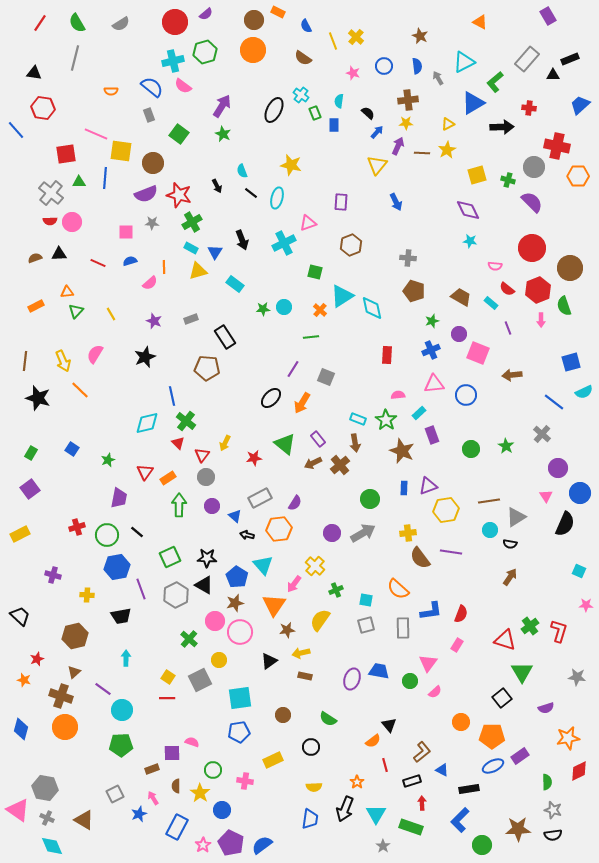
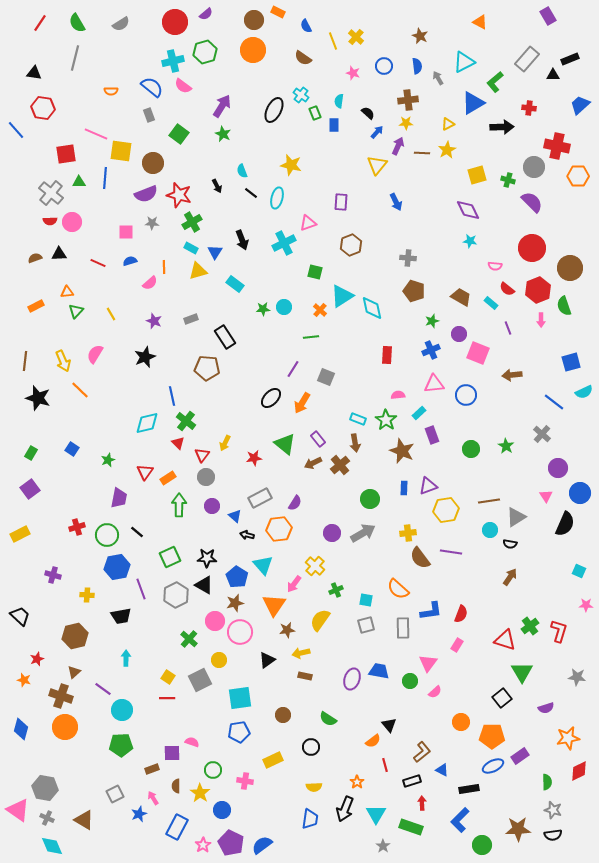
black triangle at (269, 661): moved 2 px left, 1 px up
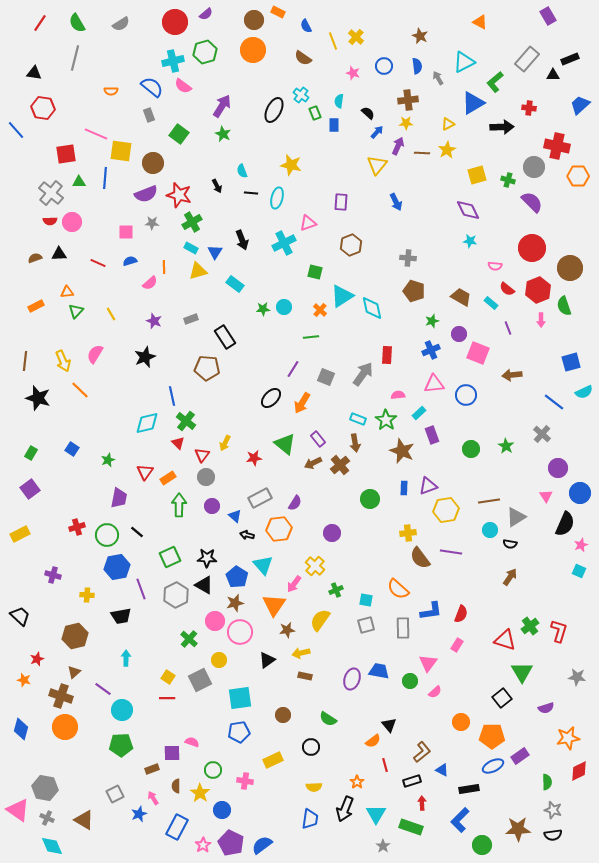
black line at (251, 193): rotated 32 degrees counterclockwise
gray arrow at (363, 533): moved 159 px up; rotated 25 degrees counterclockwise
pink star at (586, 605): moved 5 px left, 60 px up; rotated 24 degrees counterclockwise
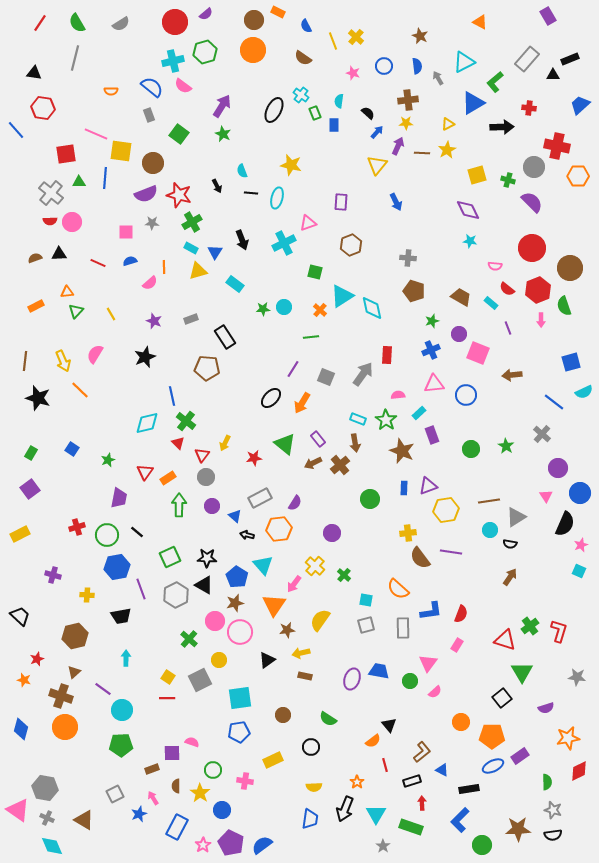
green cross at (336, 590): moved 8 px right, 15 px up; rotated 24 degrees counterclockwise
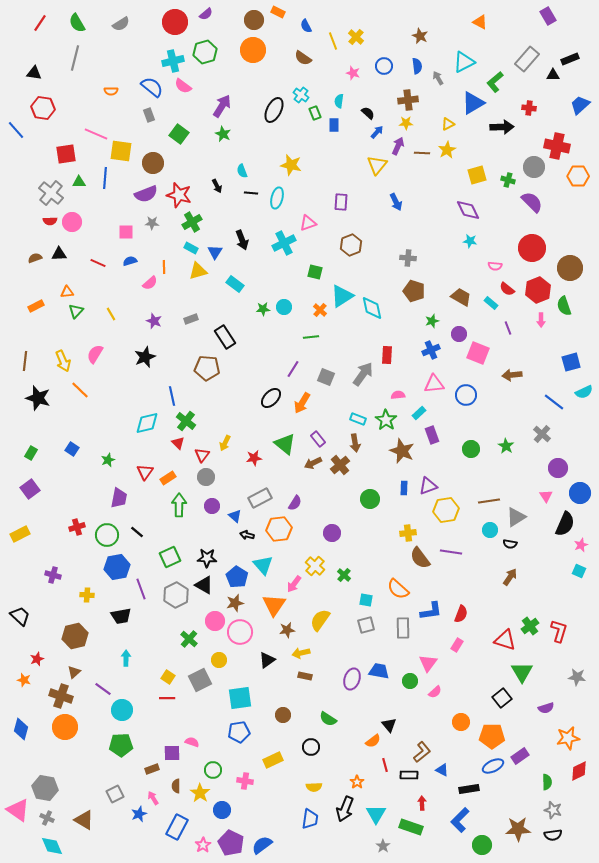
black rectangle at (412, 781): moved 3 px left, 6 px up; rotated 18 degrees clockwise
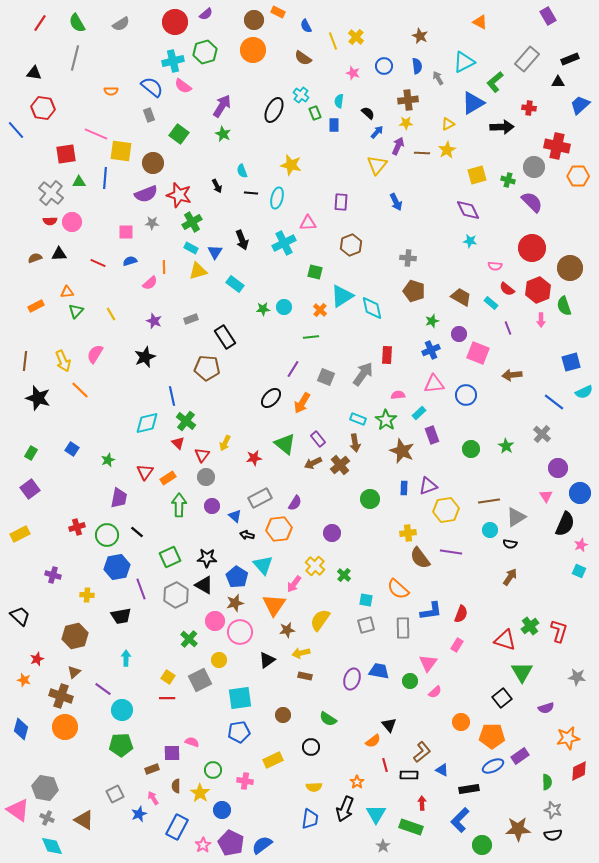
black triangle at (553, 75): moved 5 px right, 7 px down
pink triangle at (308, 223): rotated 18 degrees clockwise
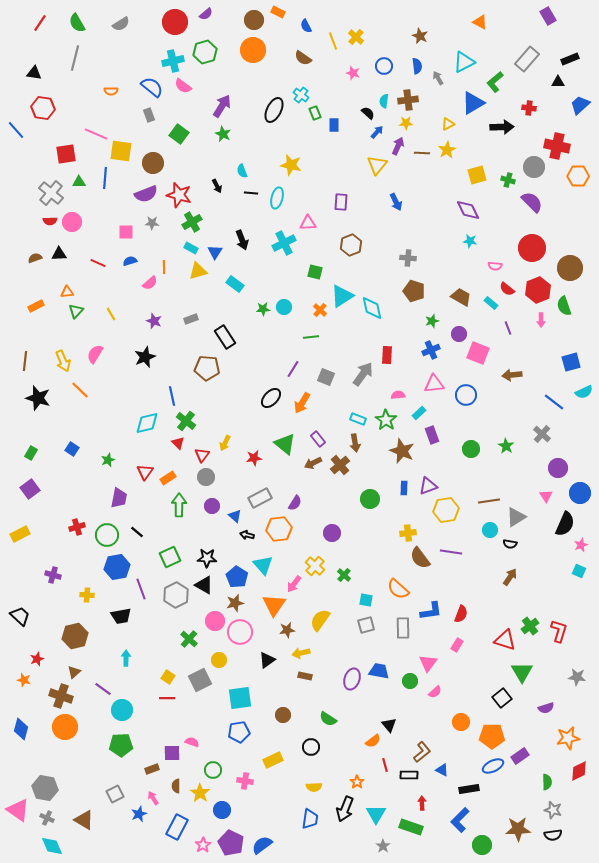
cyan semicircle at (339, 101): moved 45 px right
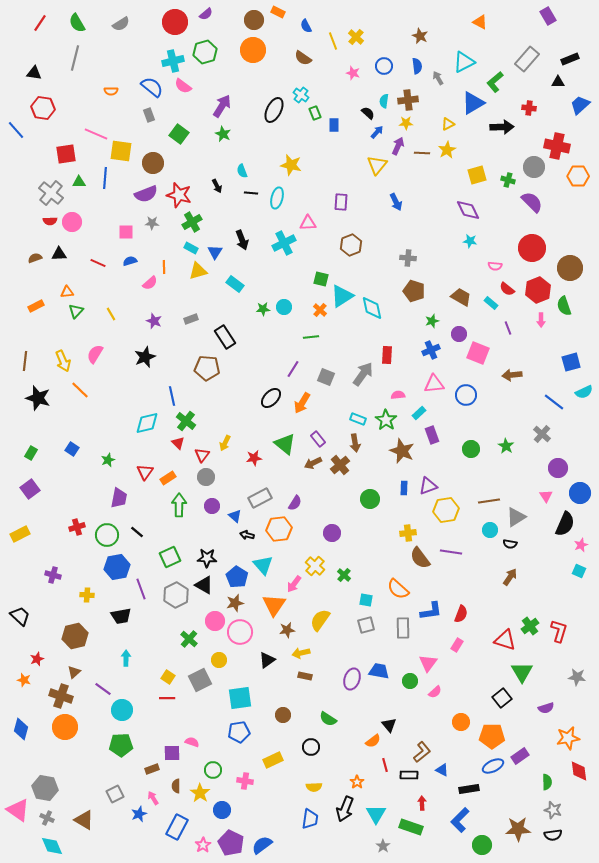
green square at (315, 272): moved 6 px right, 7 px down
red diamond at (579, 771): rotated 70 degrees counterclockwise
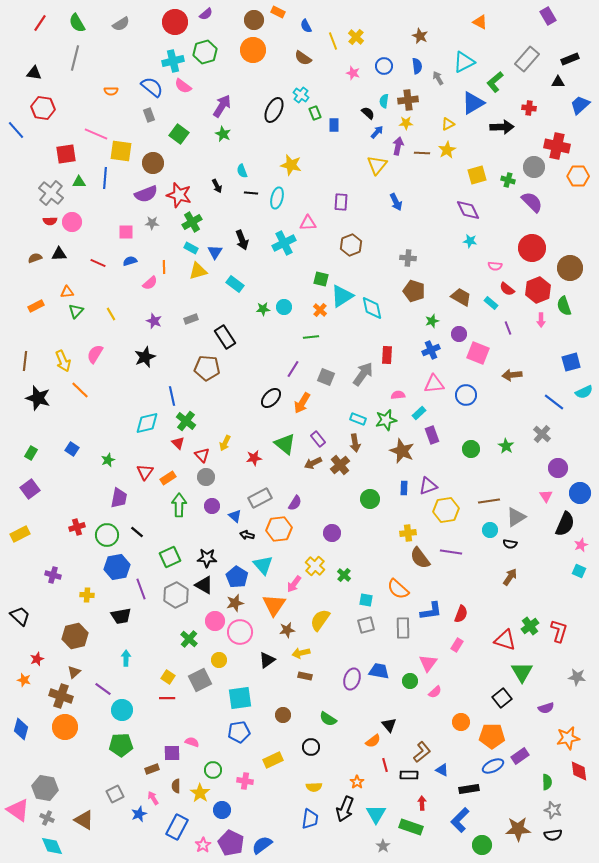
purple arrow at (398, 146): rotated 12 degrees counterclockwise
green star at (386, 420): rotated 25 degrees clockwise
red triangle at (202, 455): rotated 21 degrees counterclockwise
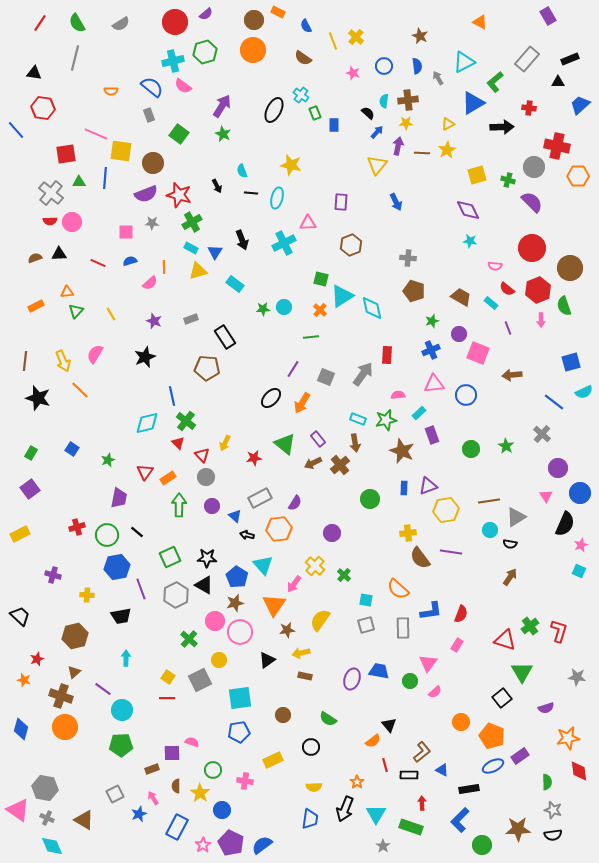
orange pentagon at (492, 736): rotated 20 degrees clockwise
